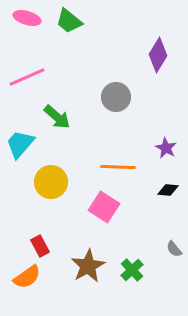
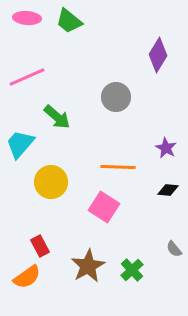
pink ellipse: rotated 12 degrees counterclockwise
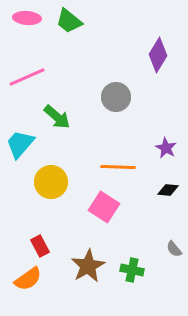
green cross: rotated 35 degrees counterclockwise
orange semicircle: moved 1 px right, 2 px down
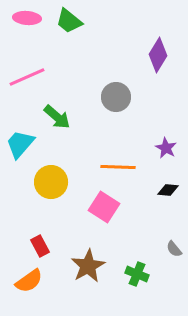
green cross: moved 5 px right, 4 px down; rotated 10 degrees clockwise
orange semicircle: moved 1 px right, 2 px down
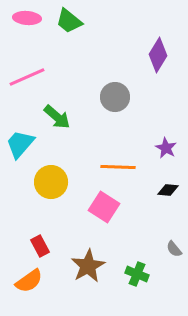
gray circle: moved 1 px left
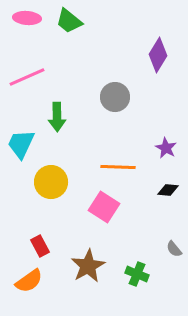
green arrow: rotated 48 degrees clockwise
cyan trapezoid: moved 1 px right; rotated 16 degrees counterclockwise
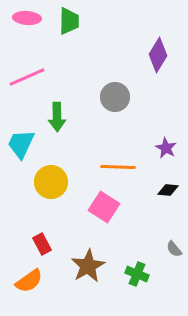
green trapezoid: rotated 128 degrees counterclockwise
red rectangle: moved 2 px right, 2 px up
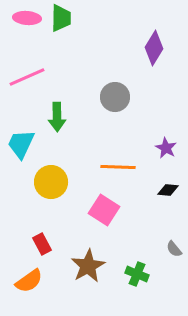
green trapezoid: moved 8 px left, 3 px up
purple diamond: moved 4 px left, 7 px up
pink square: moved 3 px down
